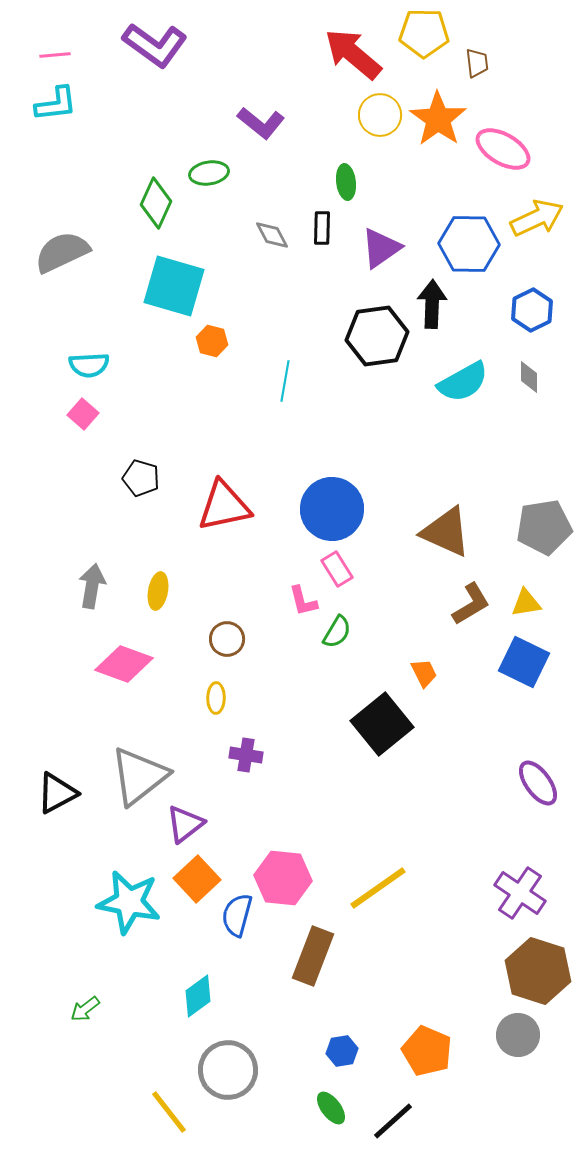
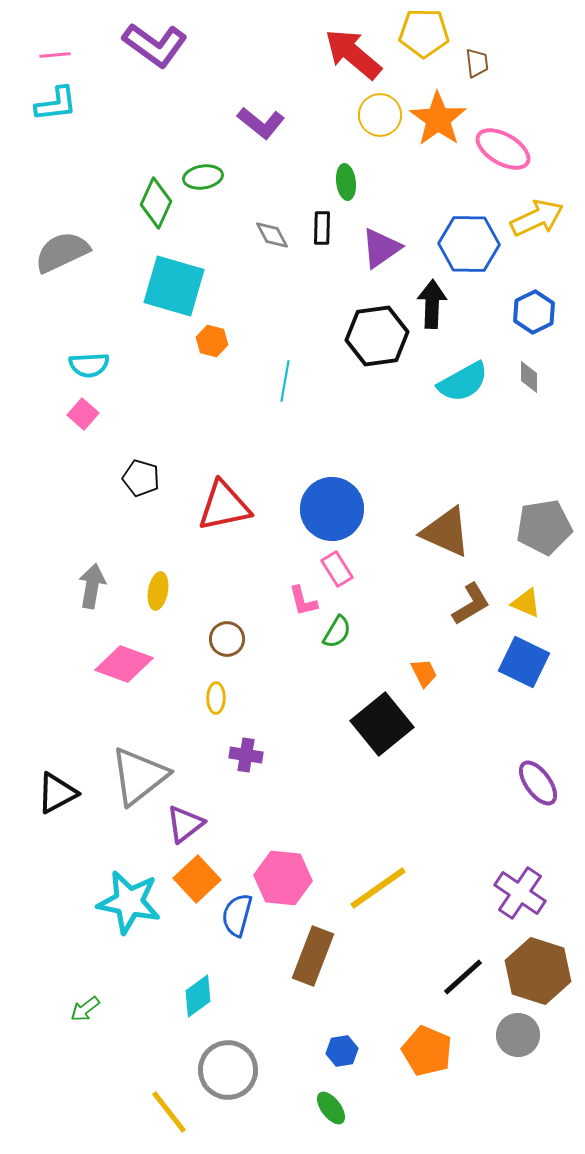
green ellipse at (209, 173): moved 6 px left, 4 px down
blue hexagon at (532, 310): moved 2 px right, 2 px down
yellow triangle at (526, 603): rotated 32 degrees clockwise
black line at (393, 1121): moved 70 px right, 144 px up
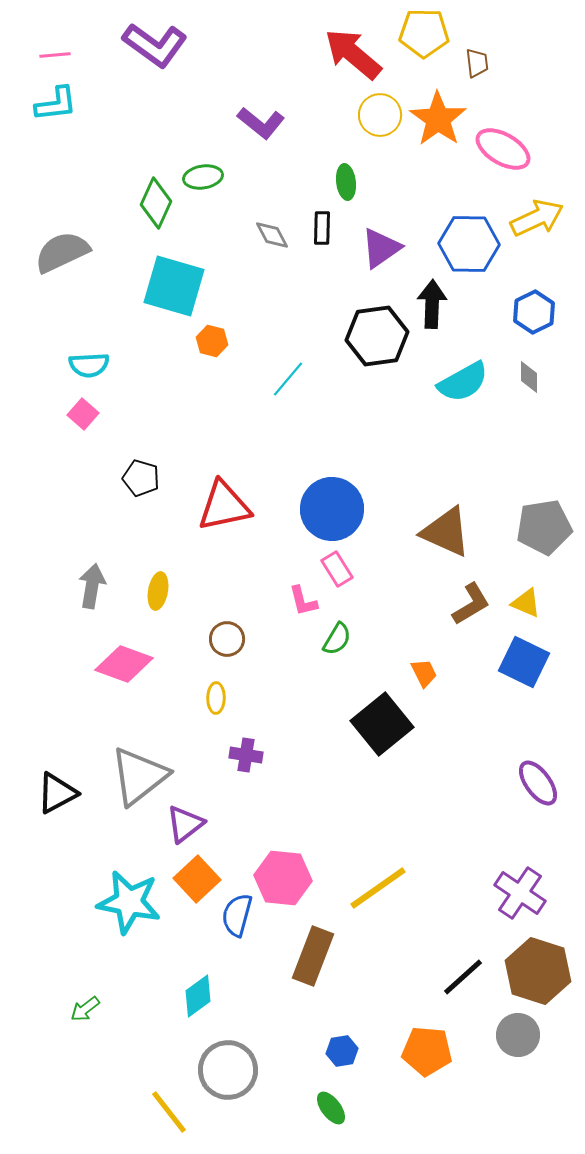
cyan line at (285, 381): moved 3 px right, 2 px up; rotated 30 degrees clockwise
green semicircle at (337, 632): moved 7 px down
orange pentagon at (427, 1051): rotated 18 degrees counterclockwise
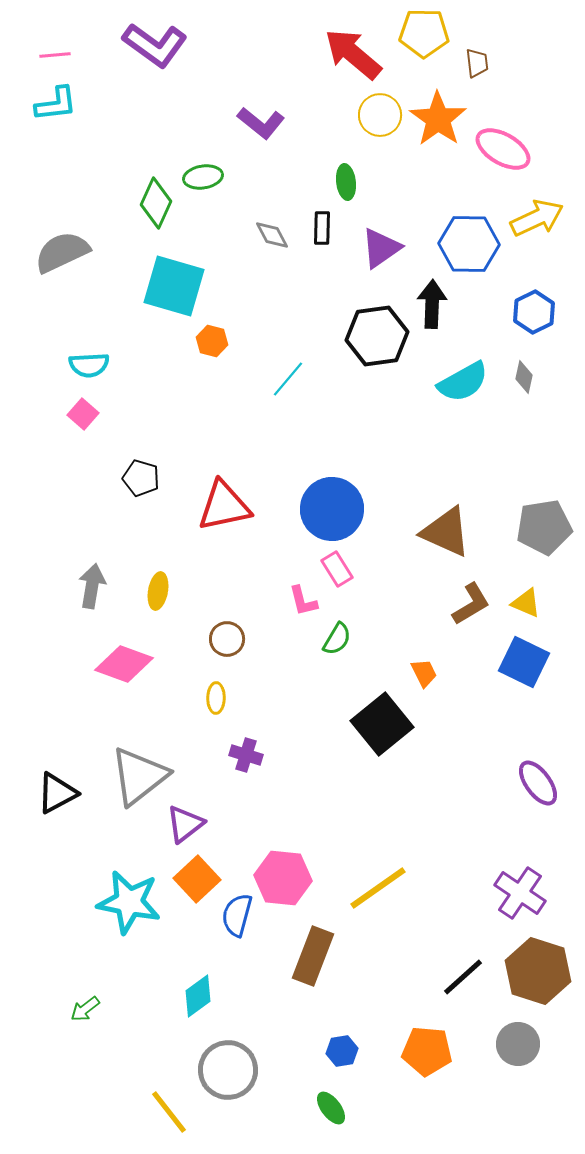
gray diamond at (529, 377): moved 5 px left; rotated 12 degrees clockwise
purple cross at (246, 755): rotated 8 degrees clockwise
gray circle at (518, 1035): moved 9 px down
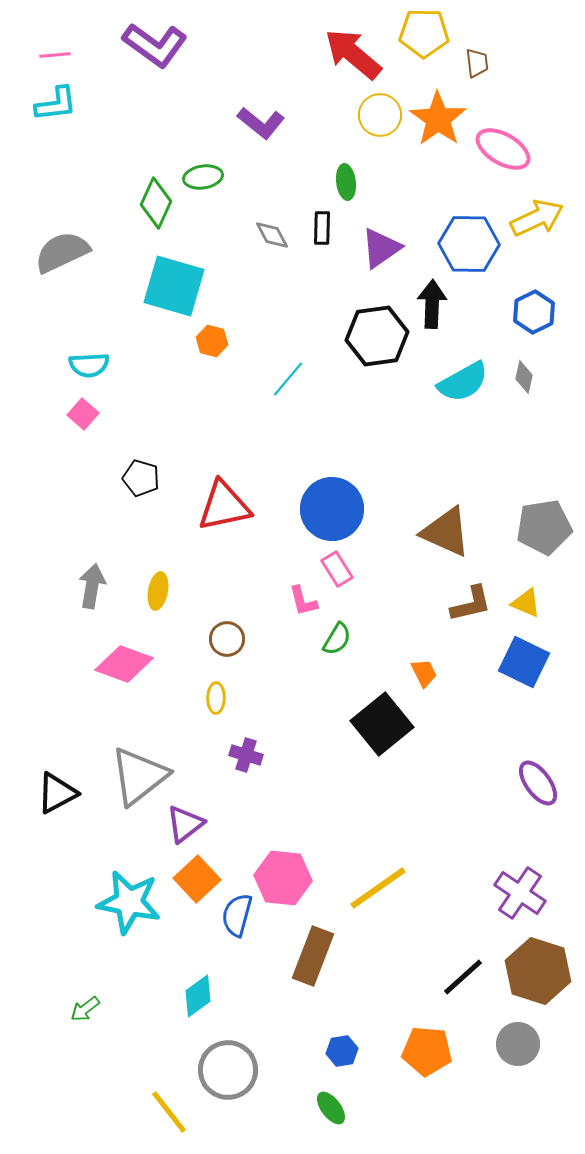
brown L-shape at (471, 604): rotated 18 degrees clockwise
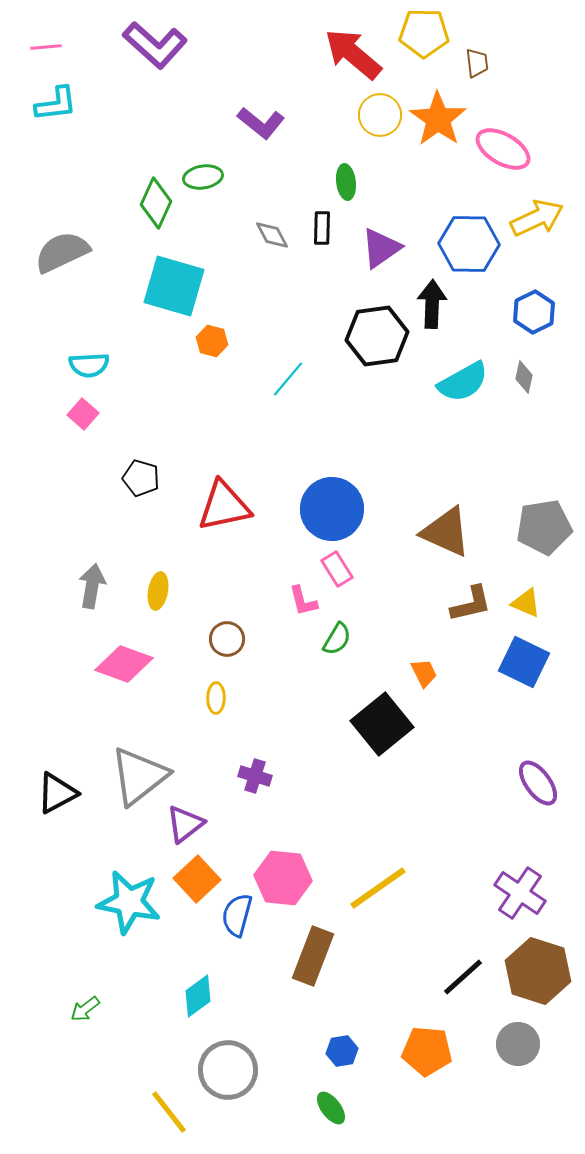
purple L-shape at (155, 45): rotated 6 degrees clockwise
pink line at (55, 55): moved 9 px left, 8 px up
purple cross at (246, 755): moved 9 px right, 21 px down
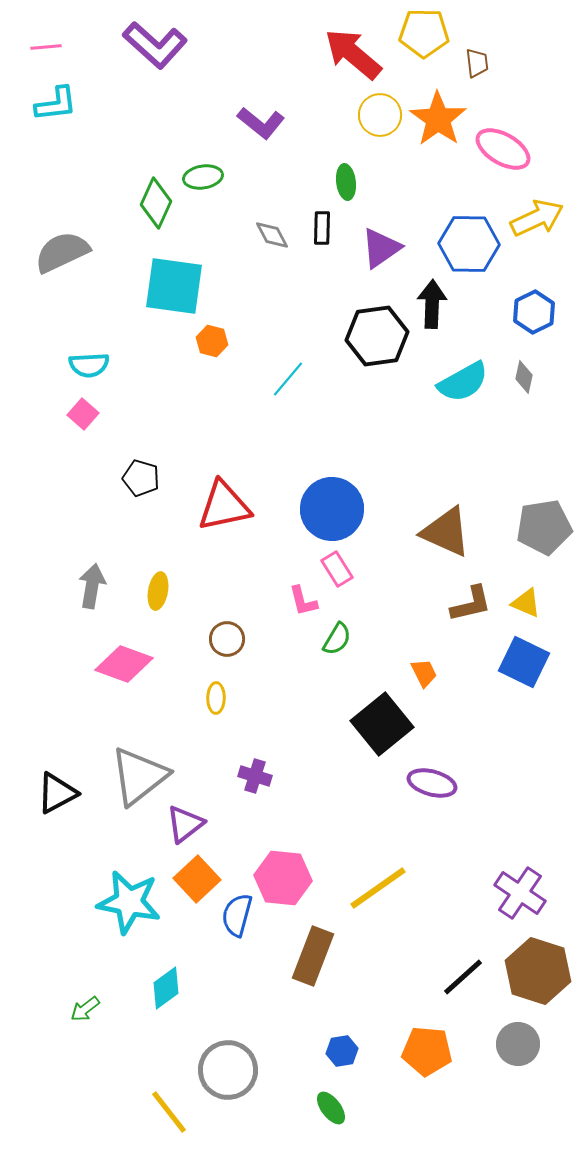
cyan square at (174, 286): rotated 8 degrees counterclockwise
purple ellipse at (538, 783): moved 106 px left; rotated 39 degrees counterclockwise
cyan diamond at (198, 996): moved 32 px left, 8 px up
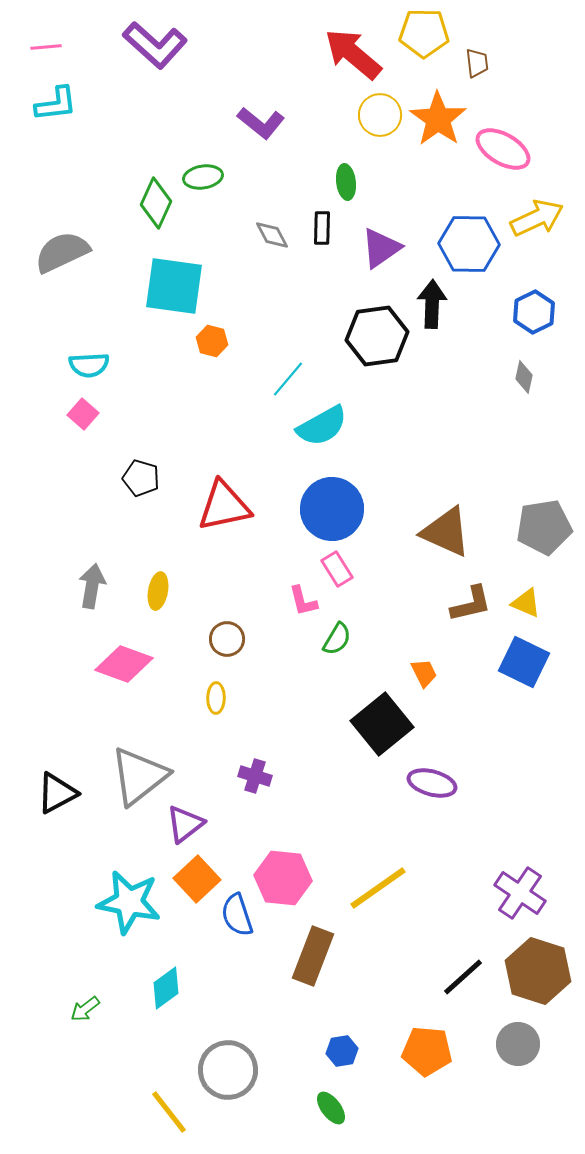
cyan semicircle at (463, 382): moved 141 px left, 44 px down
blue semicircle at (237, 915): rotated 33 degrees counterclockwise
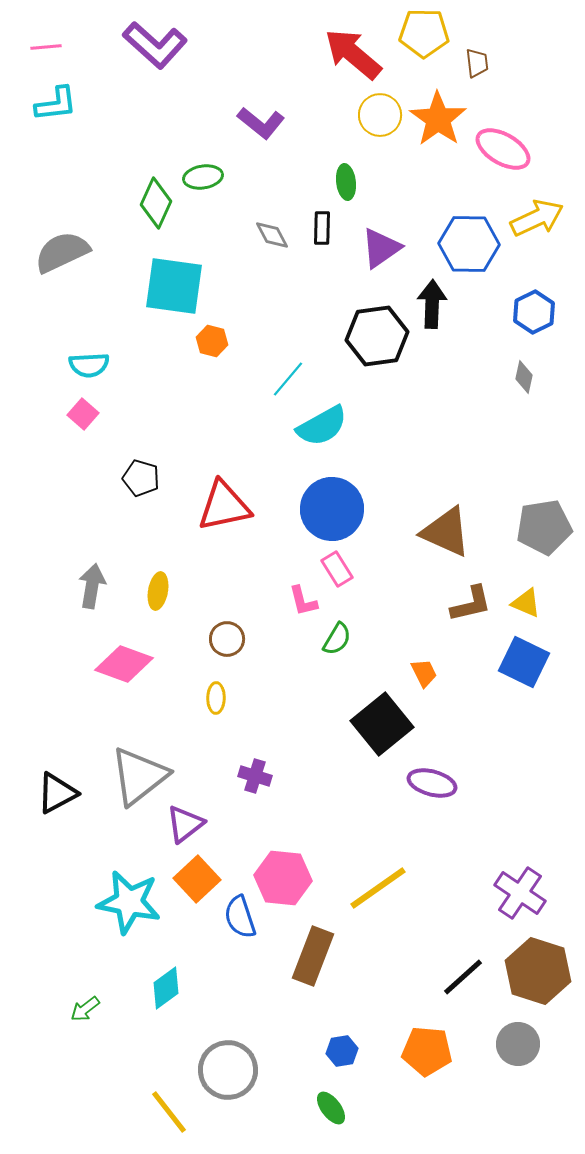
blue semicircle at (237, 915): moved 3 px right, 2 px down
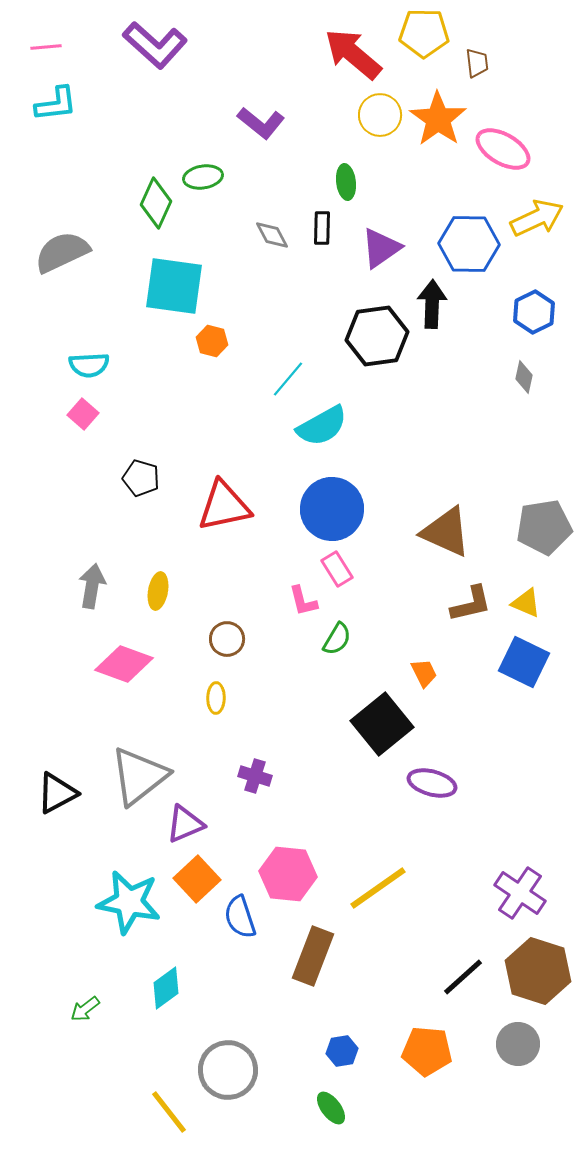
purple triangle at (185, 824): rotated 15 degrees clockwise
pink hexagon at (283, 878): moved 5 px right, 4 px up
